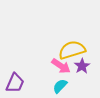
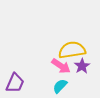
yellow semicircle: rotated 8 degrees clockwise
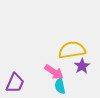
pink arrow: moved 7 px left, 6 px down
cyan semicircle: rotated 56 degrees counterclockwise
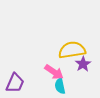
purple star: moved 1 px right, 2 px up
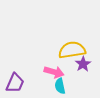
pink arrow: rotated 18 degrees counterclockwise
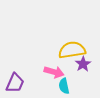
cyan semicircle: moved 4 px right
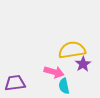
purple trapezoid: rotated 120 degrees counterclockwise
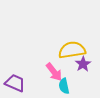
pink arrow: rotated 36 degrees clockwise
purple trapezoid: rotated 30 degrees clockwise
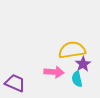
pink arrow: rotated 48 degrees counterclockwise
cyan semicircle: moved 13 px right, 7 px up
